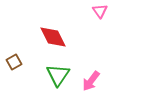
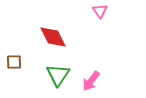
brown square: rotated 28 degrees clockwise
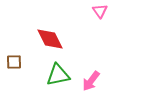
red diamond: moved 3 px left, 2 px down
green triangle: rotated 45 degrees clockwise
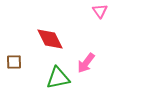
green triangle: moved 3 px down
pink arrow: moved 5 px left, 18 px up
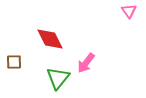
pink triangle: moved 29 px right
green triangle: rotated 40 degrees counterclockwise
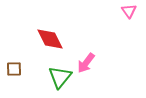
brown square: moved 7 px down
green triangle: moved 2 px right, 1 px up
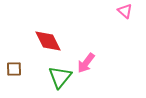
pink triangle: moved 4 px left; rotated 14 degrees counterclockwise
red diamond: moved 2 px left, 2 px down
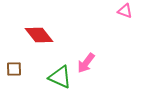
pink triangle: rotated 21 degrees counterclockwise
red diamond: moved 9 px left, 6 px up; rotated 12 degrees counterclockwise
green triangle: rotated 45 degrees counterclockwise
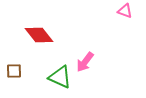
pink arrow: moved 1 px left, 1 px up
brown square: moved 2 px down
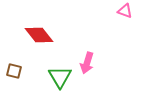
pink arrow: moved 2 px right, 1 px down; rotated 20 degrees counterclockwise
brown square: rotated 14 degrees clockwise
green triangle: rotated 35 degrees clockwise
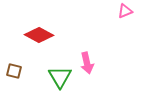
pink triangle: rotated 42 degrees counterclockwise
red diamond: rotated 24 degrees counterclockwise
pink arrow: rotated 30 degrees counterclockwise
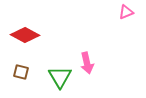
pink triangle: moved 1 px right, 1 px down
red diamond: moved 14 px left
brown square: moved 7 px right, 1 px down
